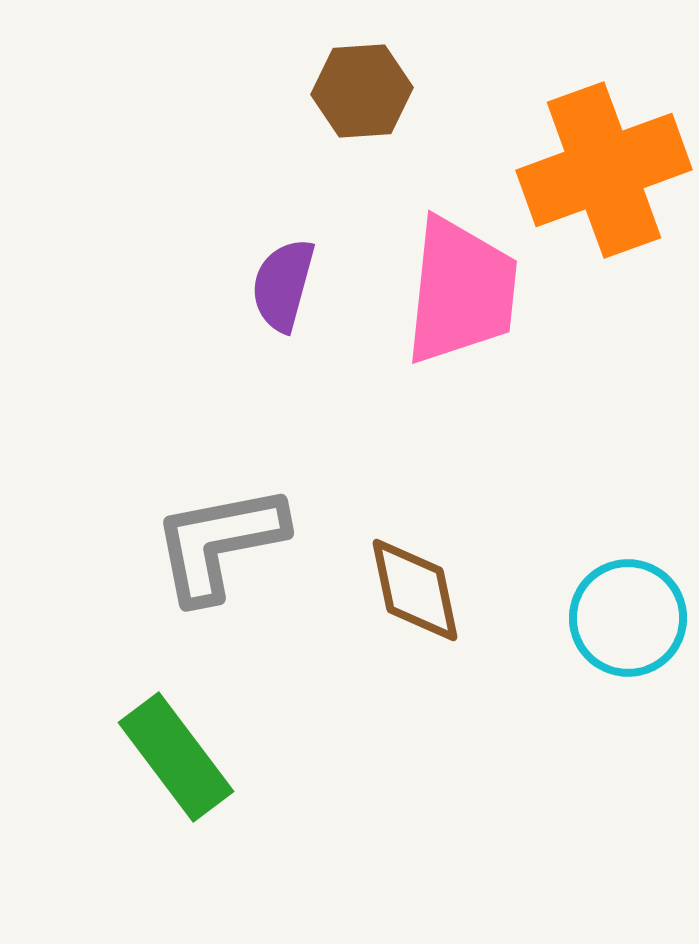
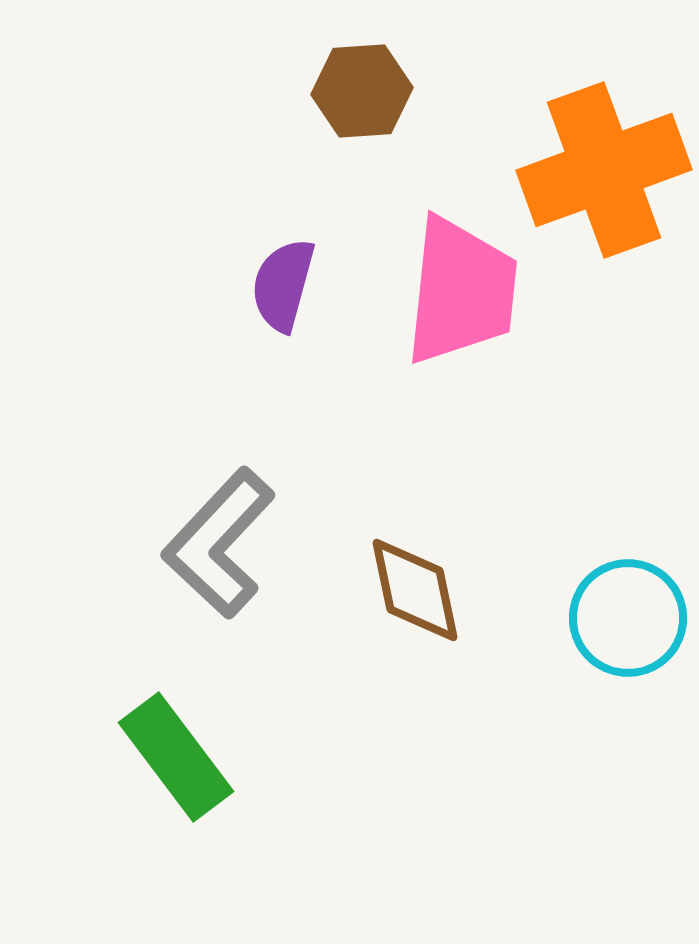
gray L-shape: rotated 36 degrees counterclockwise
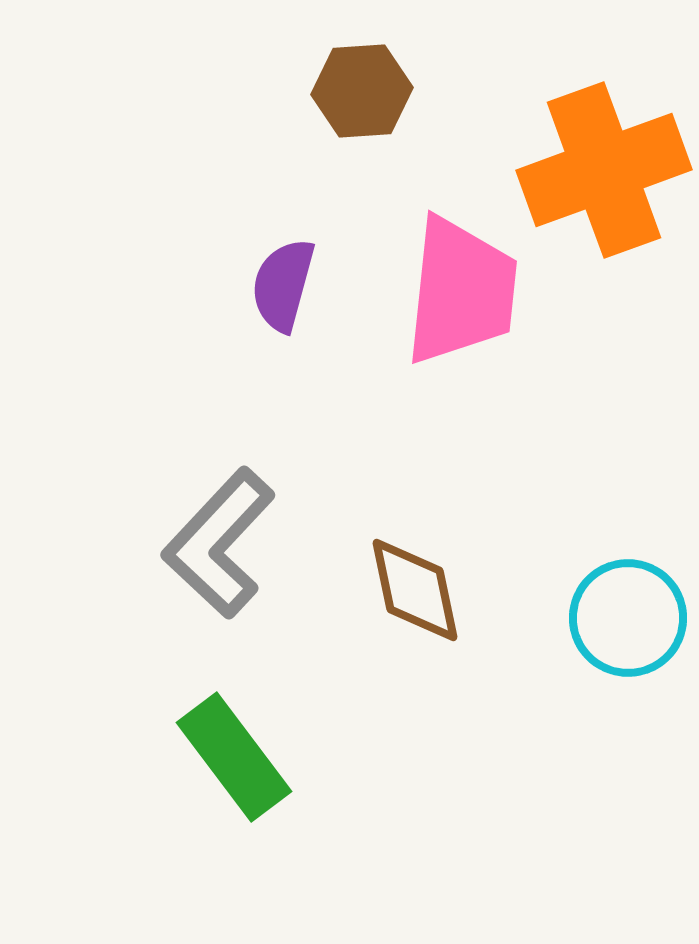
green rectangle: moved 58 px right
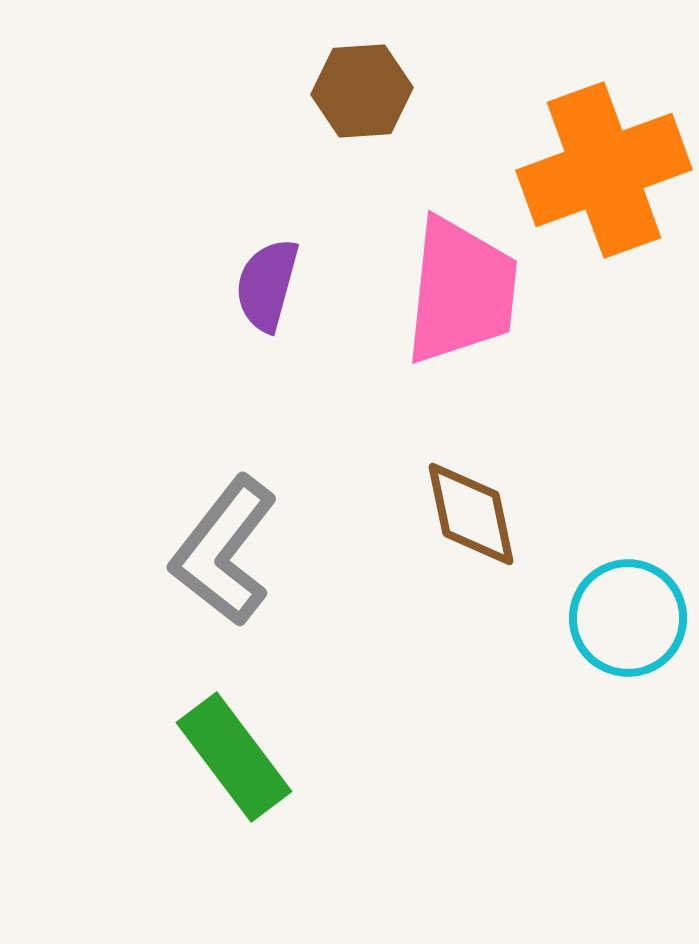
purple semicircle: moved 16 px left
gray L-shape: moved 5 px right, 8 px down; rotated 5 degrees counterclockwise
brown diamond: moved 56 px right, 76 px up
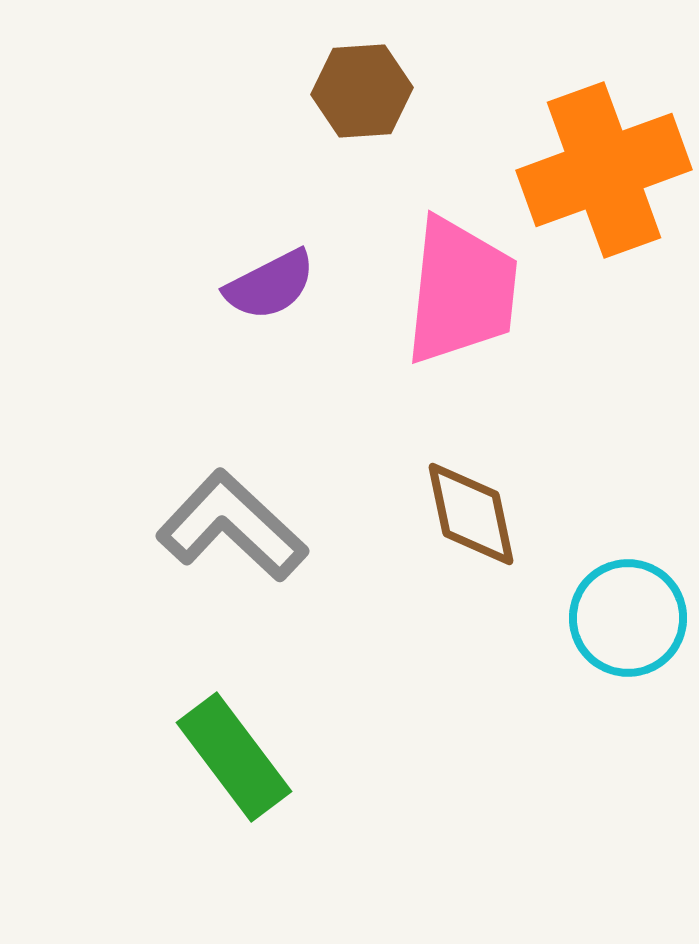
purple semicircle: moved 3 px right; rotated 132 degrees counterclockwise
gray L-shape: moved 8 px right, 25 px up; rotated 95 degrees clockwise
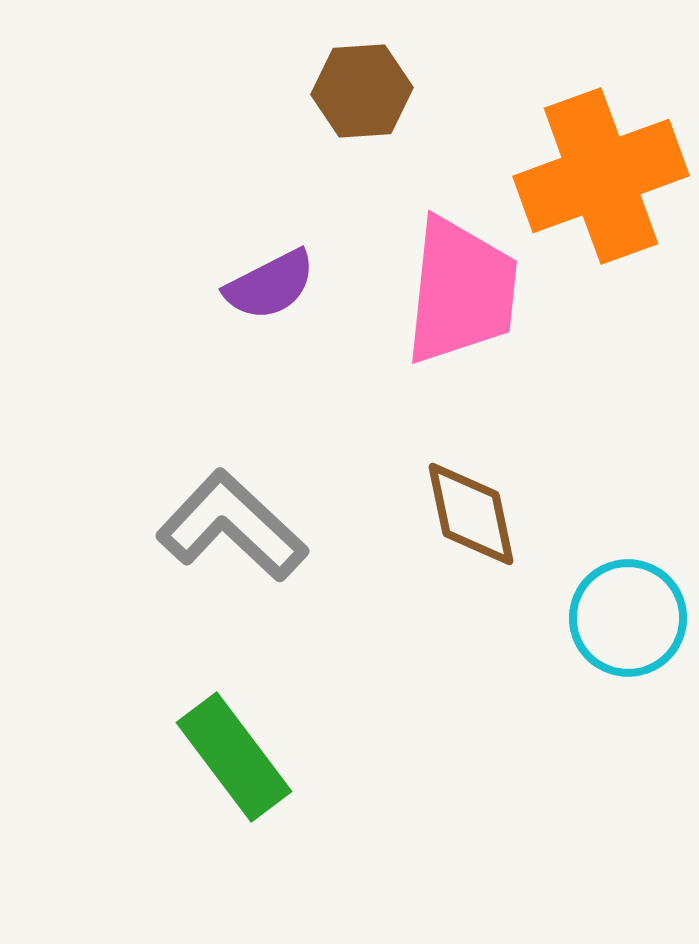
orange cross: moved 3 px left, 6 px down
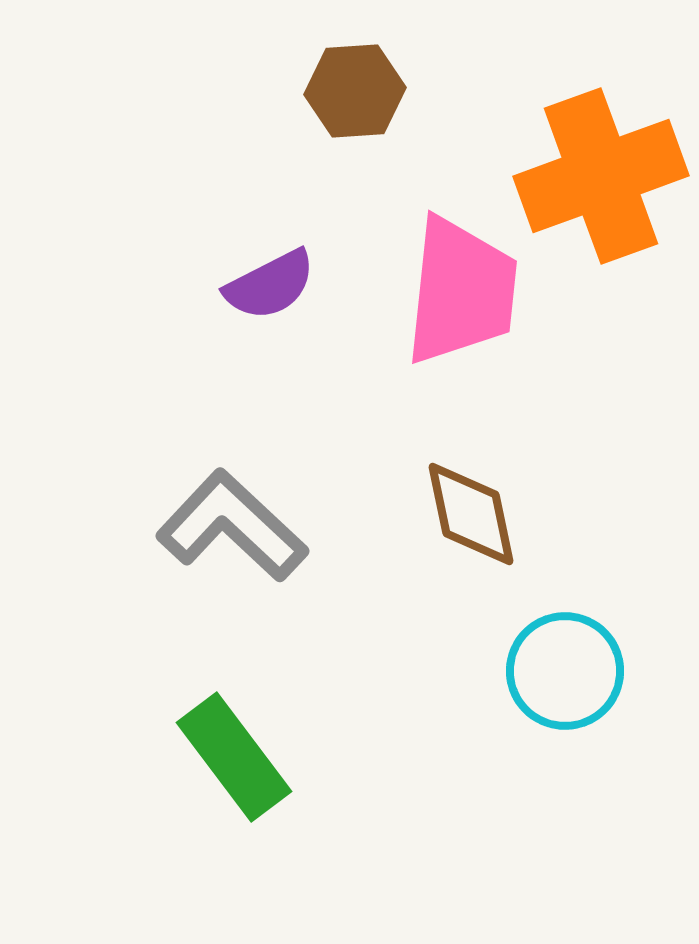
brown hexagon: moved 7 px left
cyan circle: moved 63 px left, 53 px down
